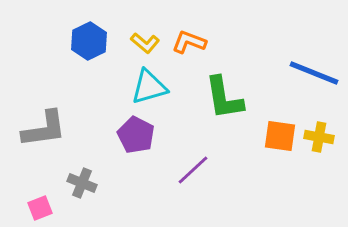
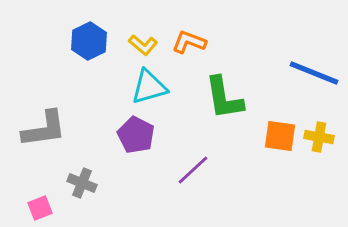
yellow L-shape: moved 2 px left, 2 px down
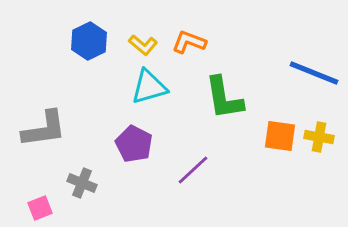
purple pentagon: moved 2 px left, 9 px down
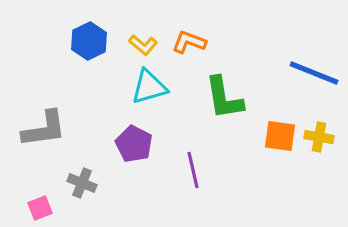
purple line: rotated 60 degrees counterclockwise
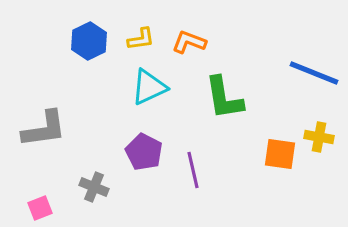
yellow L-shape: moved 2 px left, 6 px up; rotated 48 degrees counterclockwise
cyan triangle: rotated 9 degrees counterclockwise
orange square: moved 18 px down
purple pentagon: moved 10 px right, 8 px down
gray cross: moved 12 px right, 4 px down
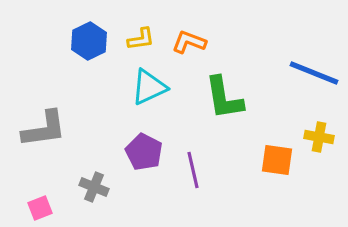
orange square: moved 3 px left, 6 px down
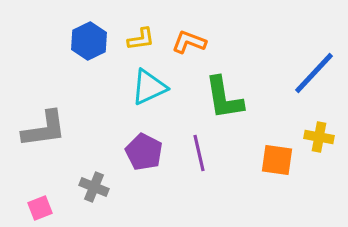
blue line: rotated 69 degrees counterclockwise
purple line: moved 6 px right, 17 px up
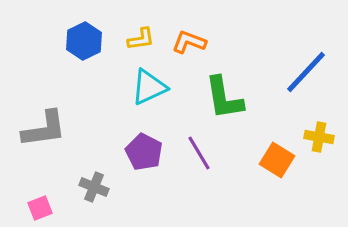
blue hexagon: moved 5 px left
blue line: moved 8 px left, 1 px up
purple line: rotated 18 degrees counterclockwise
orange square: rotated 24 degrees clockwise
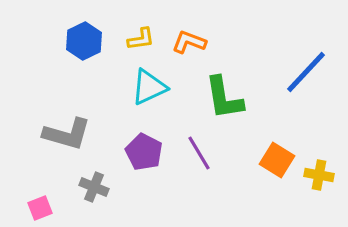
gray L-shape: moved 23 px right, 5 px down; rotated 24 degrees clockwise
yellow cross: moved 38 px down
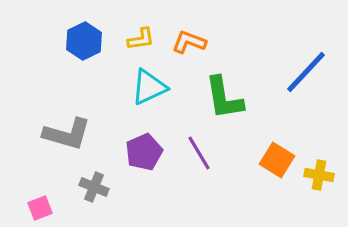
purple pentagon: rotated 21 degrees clockwise
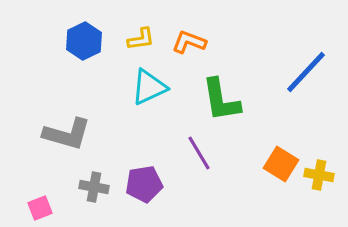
green L-shape: moved 3 px left, 2 px down
purple pentagon: moved 32 px down; rotated 15 degrees clockwise
orange square: moved 4 px right, 4 px down
gray cross: rotated 12 degrees counterclockwise
